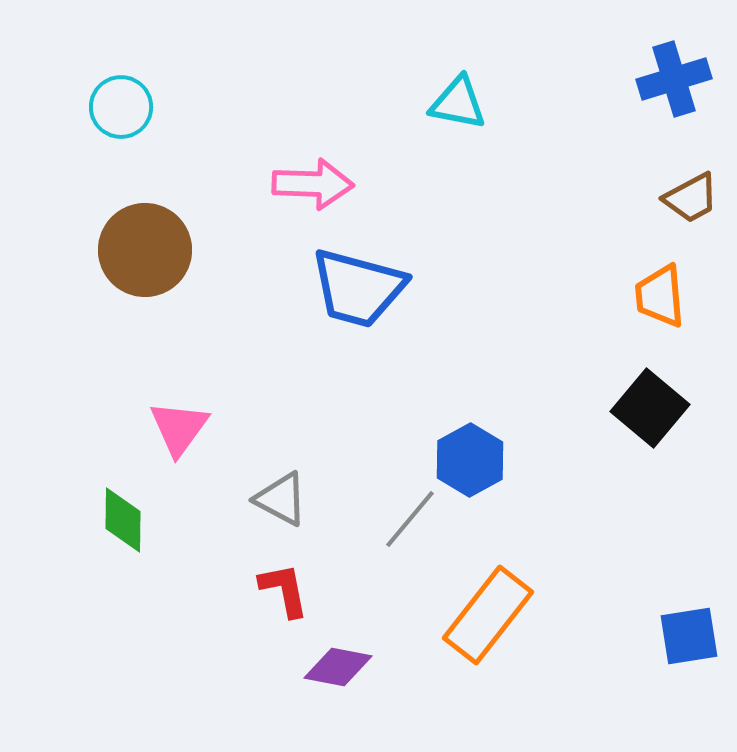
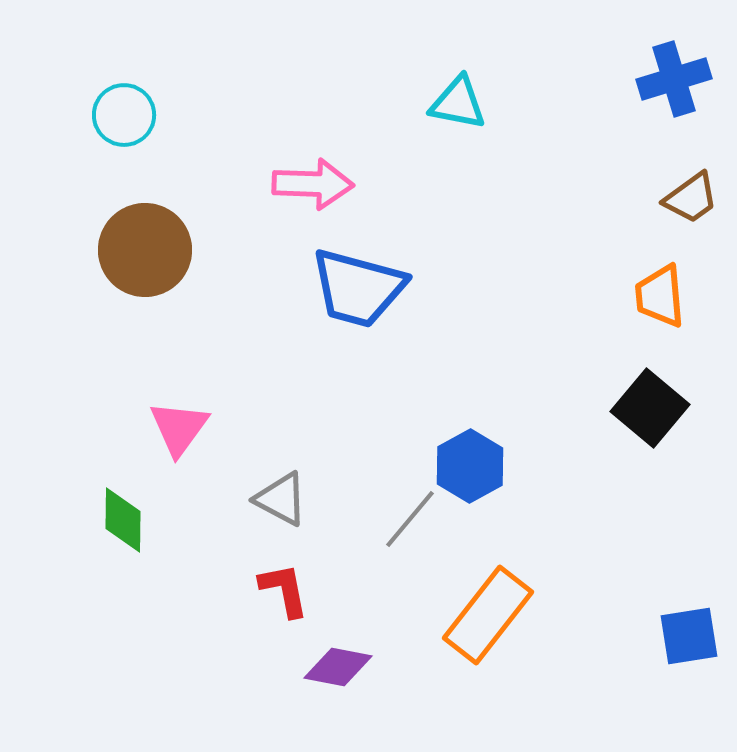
cyan circle: moved 3 px right, 8 px down
brown trapezoid: rotated 8 degrees counterclockwise
blue hexagon: moved 6 px down
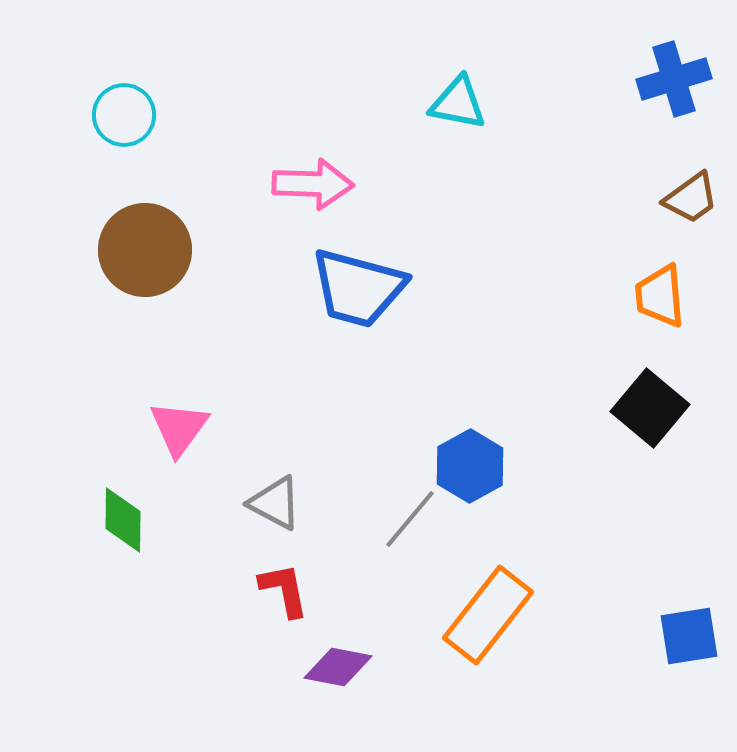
gray triangle: moved 6 px left, 4 px down
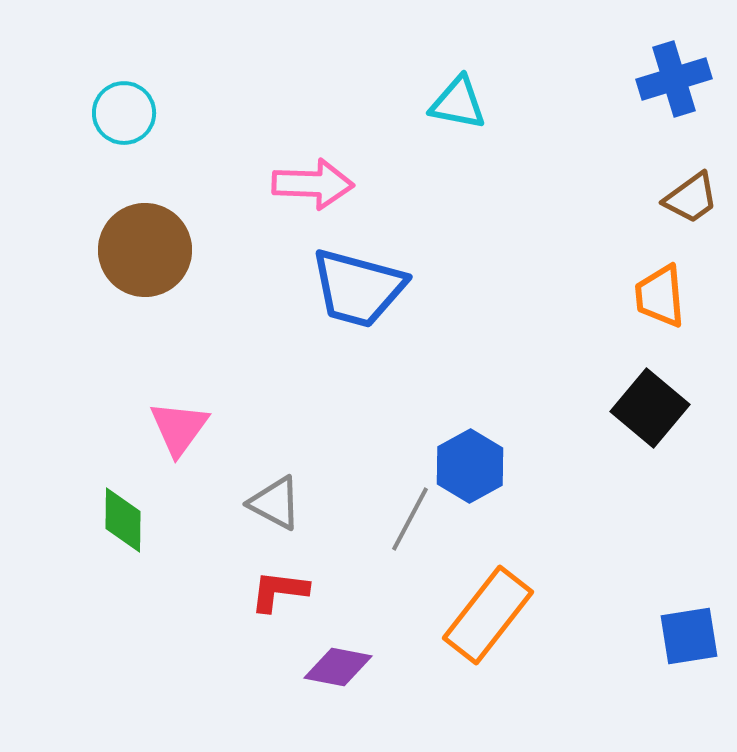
cyan circle: moved 2 px up
gray line: rotated 12 degrees counterclockwise
red L-shape: moved 5 px left, 1 px down; rotated 72 degrees counterclockwise
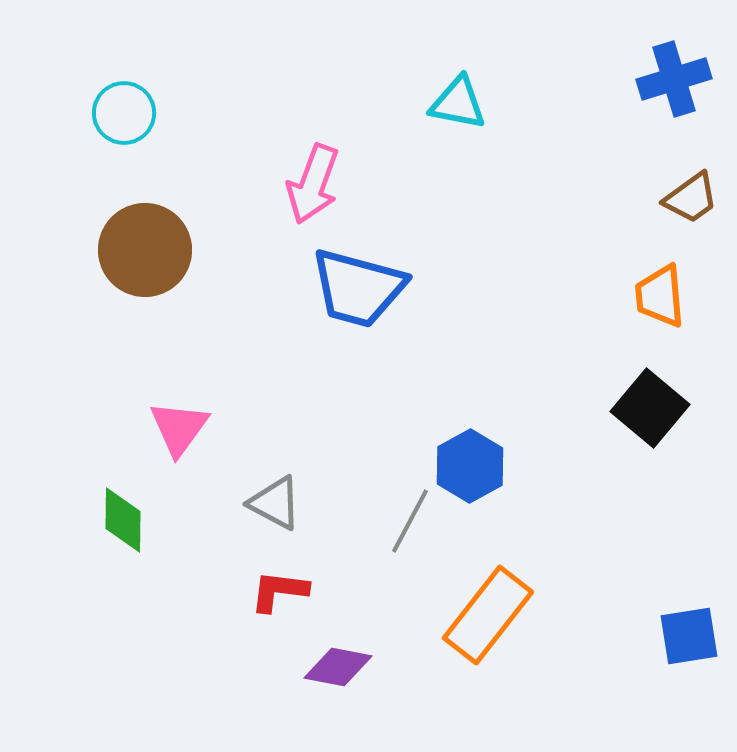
pink arrow: rotated 108 degrees clockwise
gray line: moved 2 px down
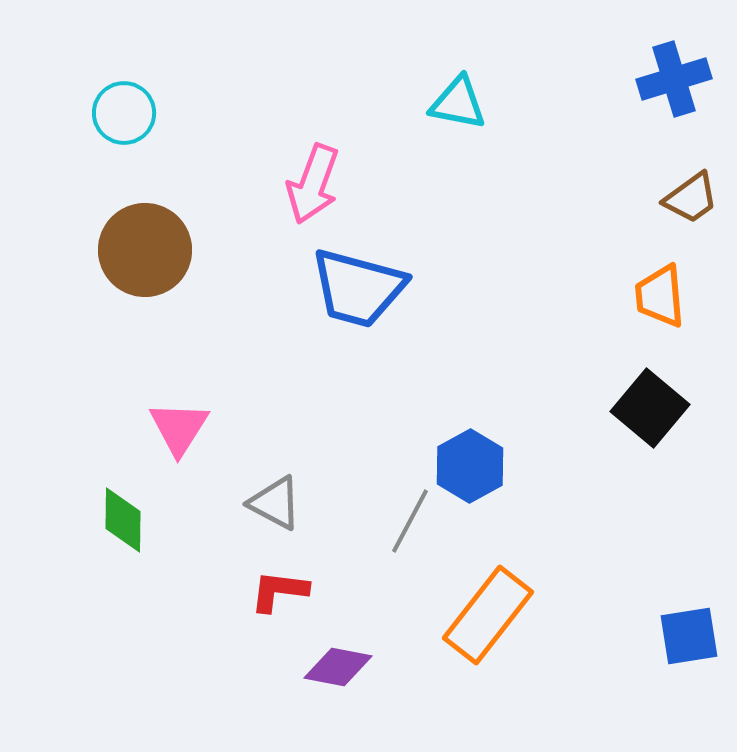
pink triangle: rotated 4 degrees counterclockwise
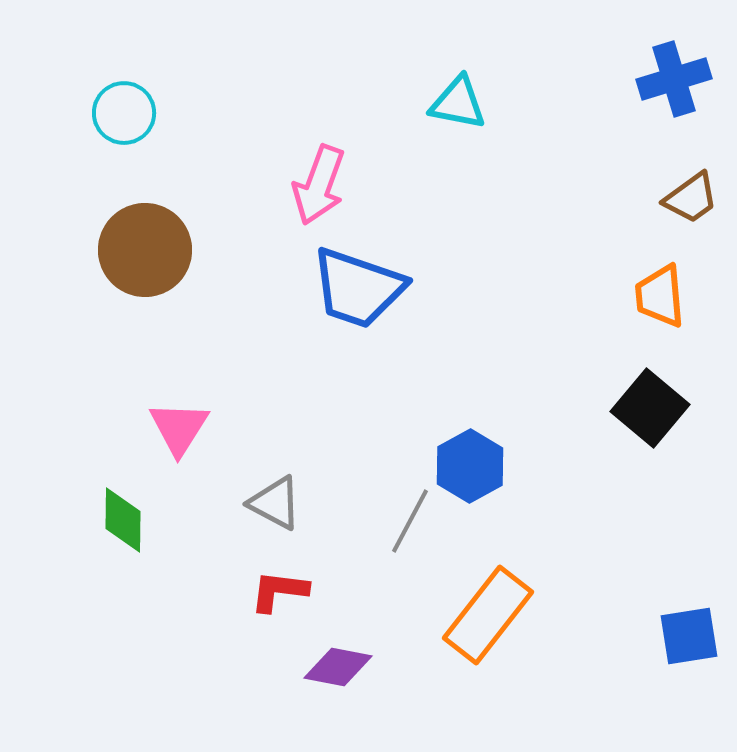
pink arrow: moved 6 px right, 1 px down
blue trapezoid: rotated 4 degrees clockwise
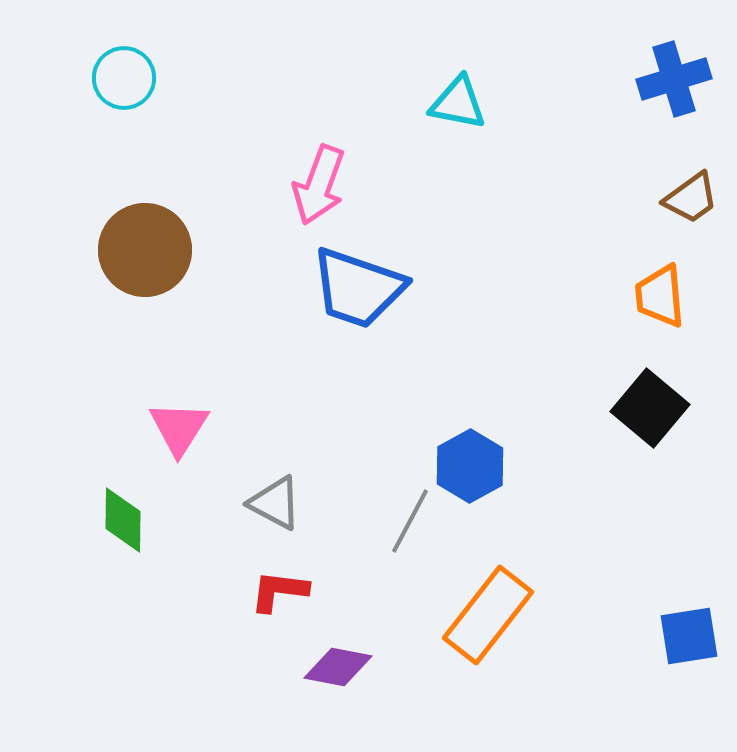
cyan circle: moved 35 px up
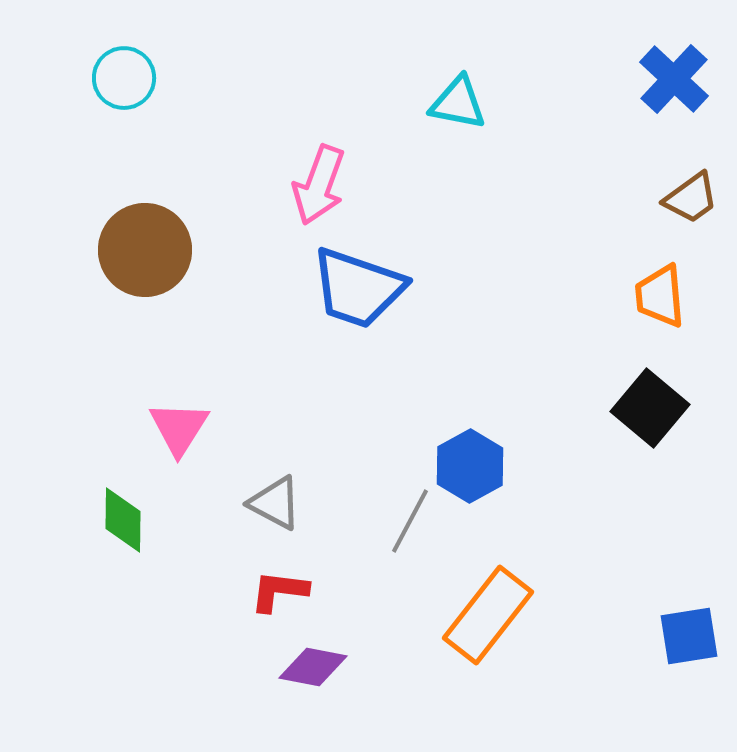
blue cross: rotated 30 degrees counterclockwise
purple diamond: moved 25 px left
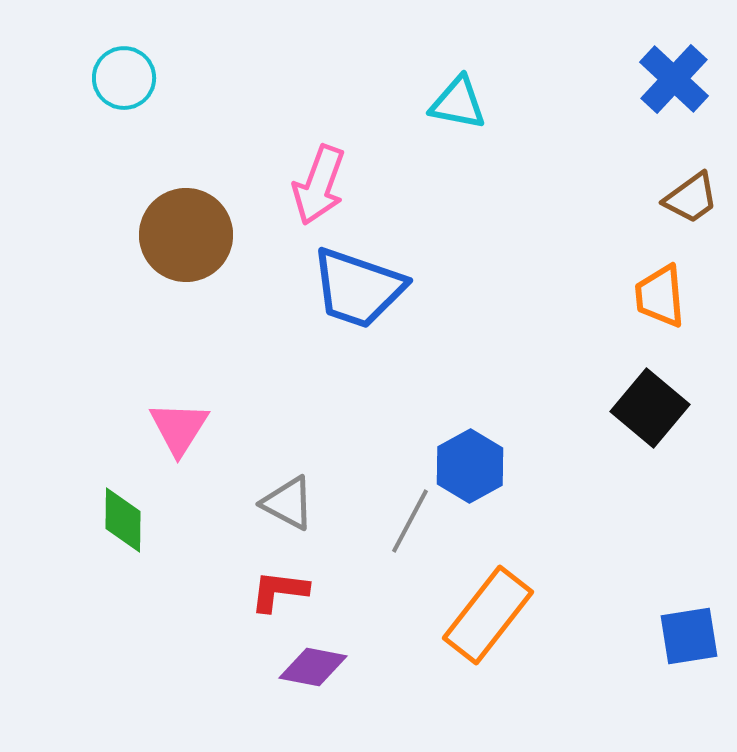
brown circle: moved 41 px right, 15 px up
gray triangle: moved 13 px right
